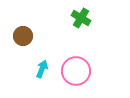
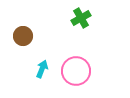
green cross: rotated 30 degrees clockwise
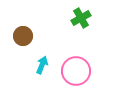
cyan arrow: moved 4 px up
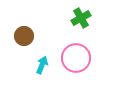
brown circle: moved 1 px right
pink circle: moved 13 px up
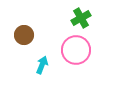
brown circle: moved 1 px up
pink circle: moved 8 px up
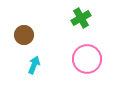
pink circle: moved 11 px right, 9 px down
cyan arrow: moved 8 px left
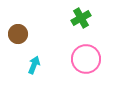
brown circle: moved 6 px left, 1 px up
pink circle: moved 1 px left
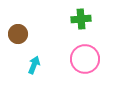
green cross: moved 1 px down; rotated 24 degrees clockwise
pink circle: moved 1 px left
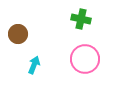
green cross: rotated 18 degrees clockwise
